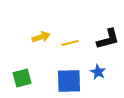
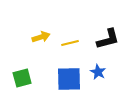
blue square: moved 2 px up
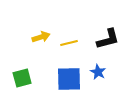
yellow line: moved 1 px left
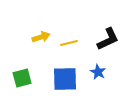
black L-shape: rotated 10 degrees counterclockwise
blue square: moved 4 px left
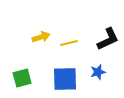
blue star: rotated 28 degrees clockwise
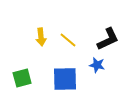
yellow arrow: rotated 102 degrees clockwise
yellow line: moved 1 px left, 3 px up; rotated 54 degrees clockwise
blue star: moved 1 px left, 7 px up; rotated 28 degrees clockwise
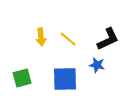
yellow line: moved 1 px up
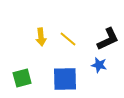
blue star: moved 2 px right
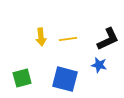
yellow line: rotated 48 degrees counterclockwise
blue square: rotated 16 degrees clockwise
